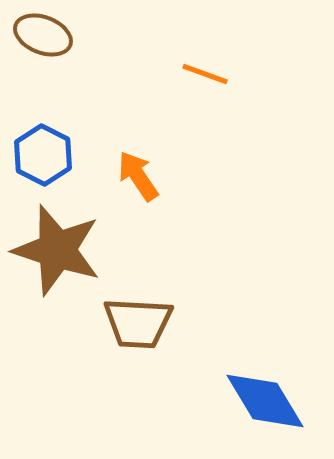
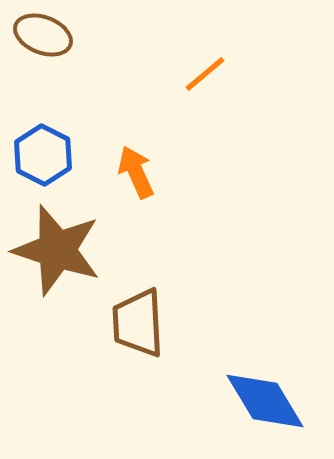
orange line: rotated 60 degrees counterclockwise
orange arrow: moved 2 px left, 4 px up; rotated 10 degrees clockwise
brown trapezoid: rotated 84 degrees clockwise
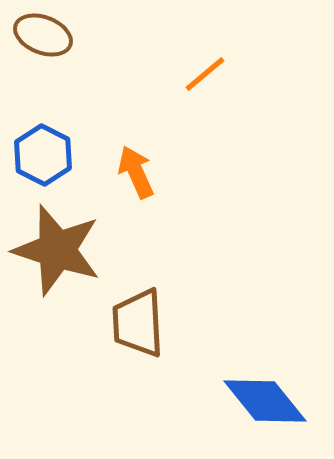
blue diamond: rotated 8 degrees counterclockwise
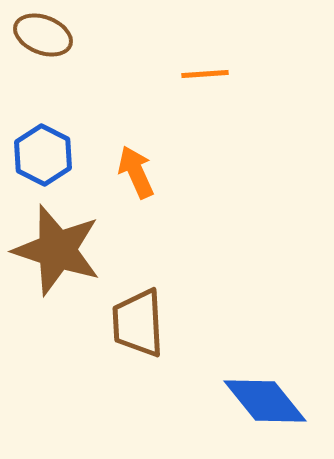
orange line: rotated 36 degrees clockwise
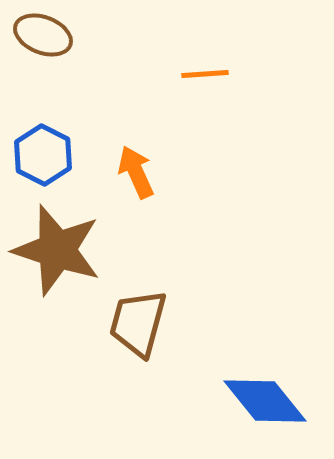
brown trapezoid: rotated 18 degrees clockwise
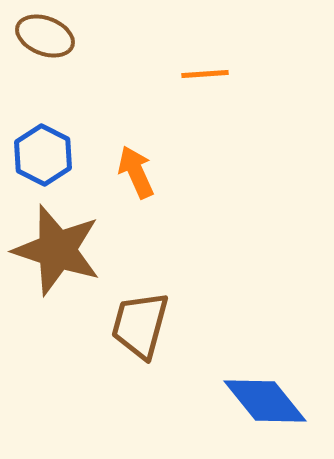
brown ellipse: moved 2 px right, 1 px down
brown trapezoid: moved 2 px right, 2 px down
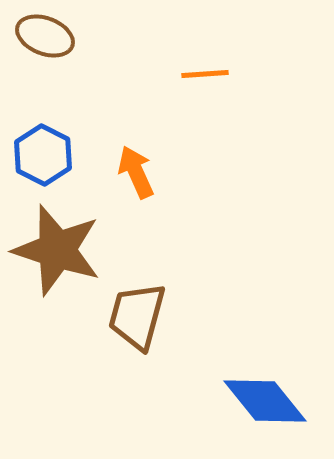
brown trapezoid: moved 3 px left, 9 px up
